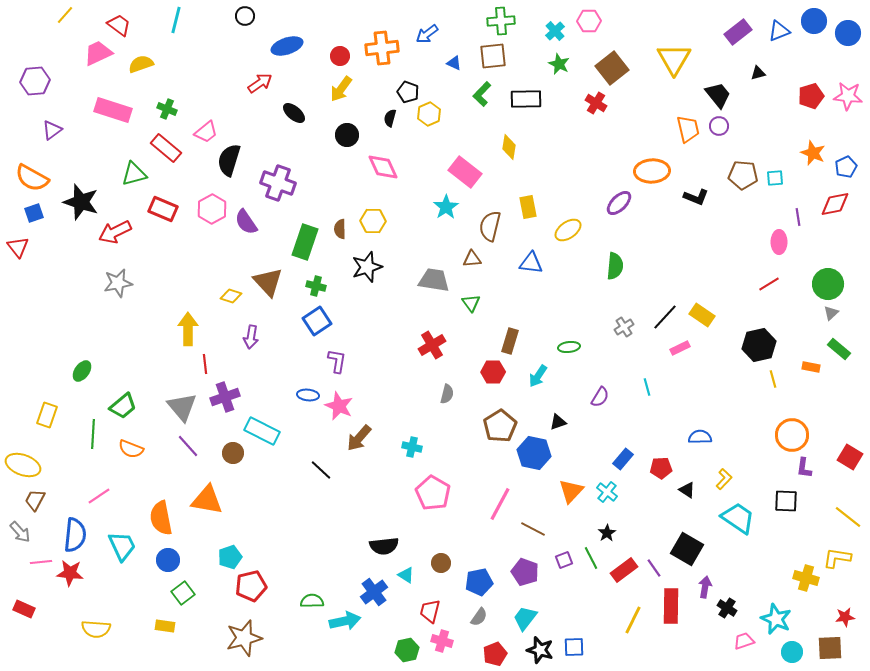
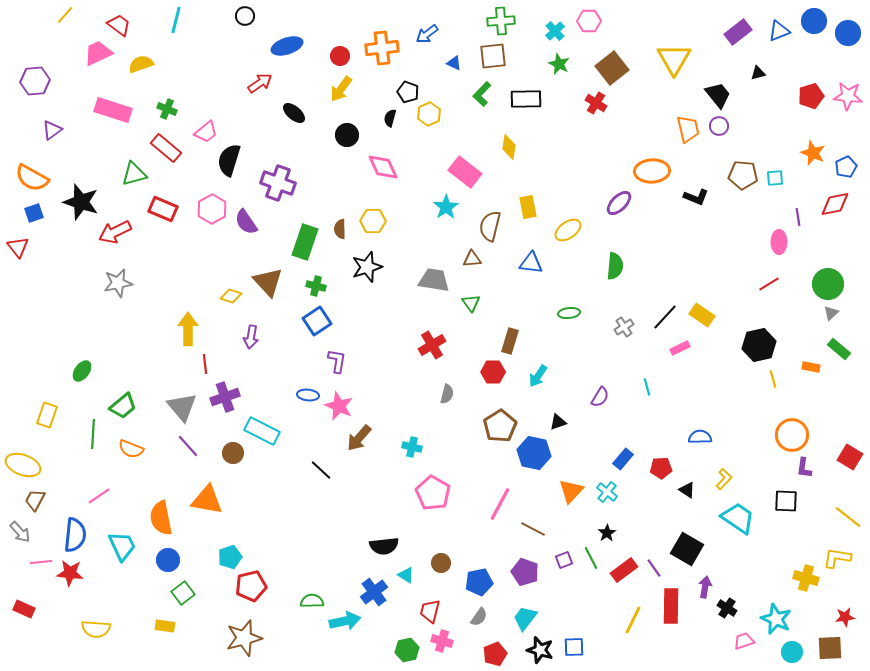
green ellipse at (569, 347): moved 34 px up
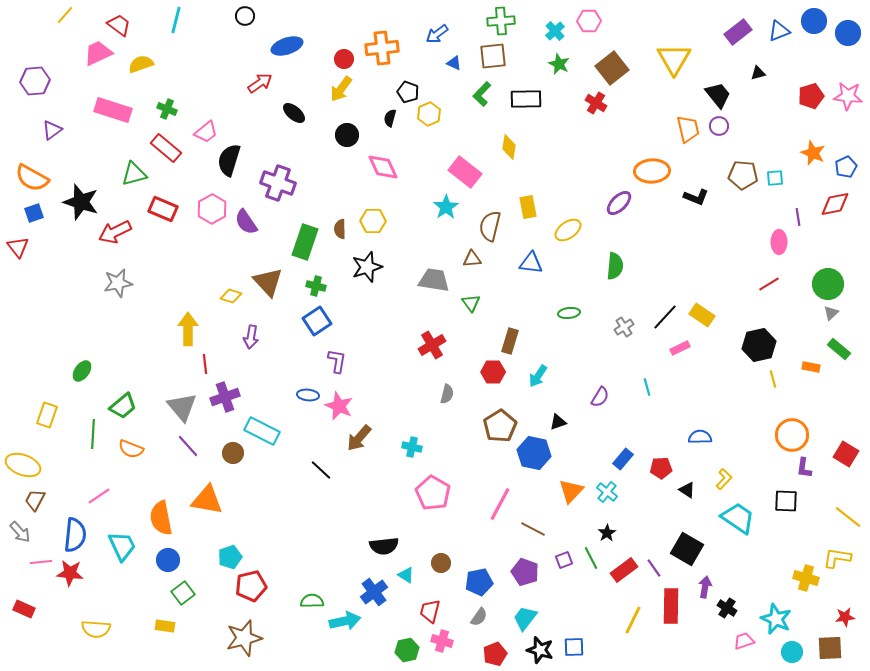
blue arrow at (427, 34): moved 10 px right
red circle at (340, 56): moved 4 px right, 3 px down
red square at (850, 457): moved 4 px left, 3 px up
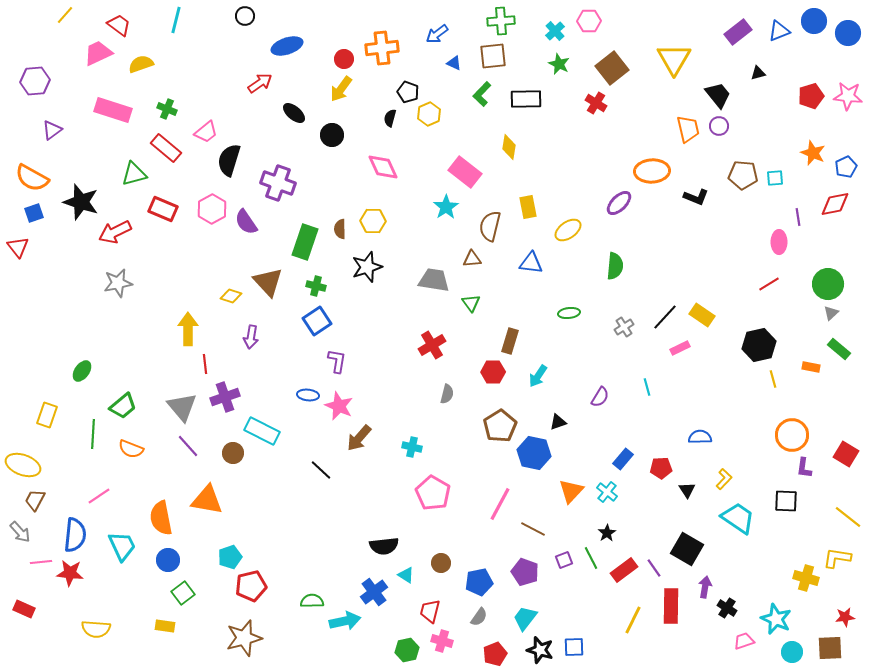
black circle at (347, 135): moved 15 px left
black triangle at (687, 490): rotated 24 degrees clockwise
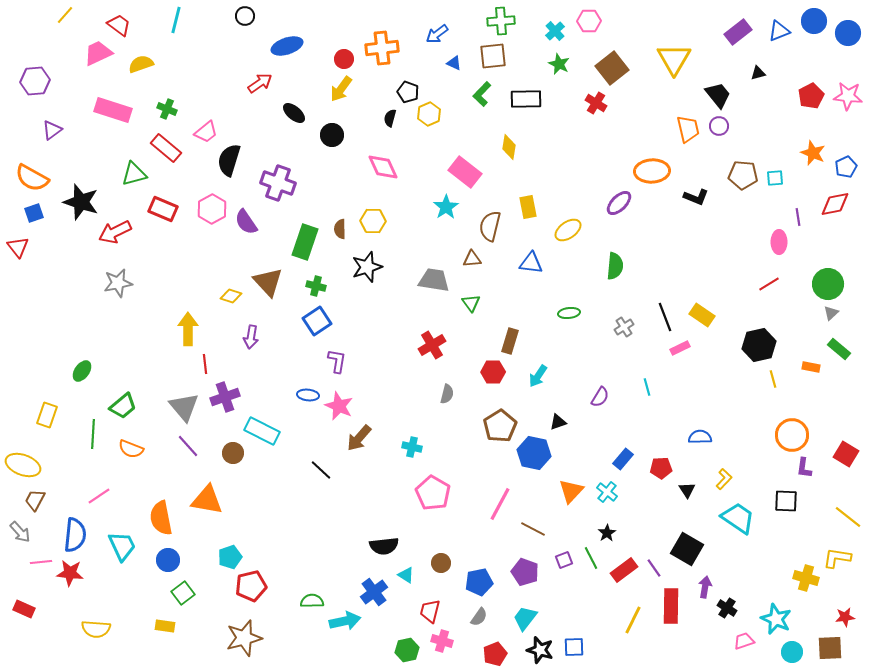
red pentagon at (811, 96): rotated 10 degrees counterclockwise
black line at (665, 317): rotated 64 degrees counterclockwise
gray triangle at (182, 407): moved 2 px right
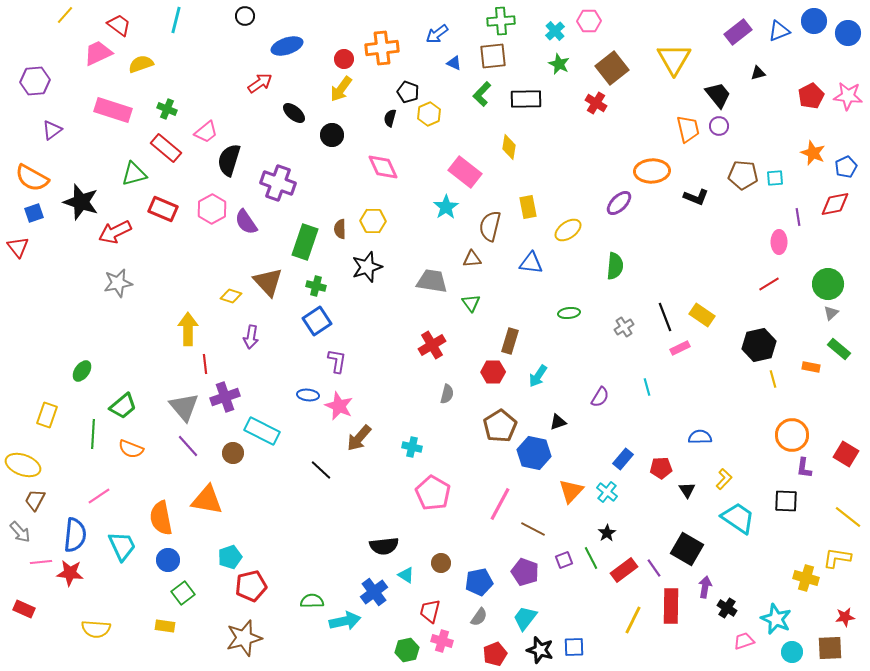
gray trapezoid at (434, 280): moved 2 px left, 1 px down
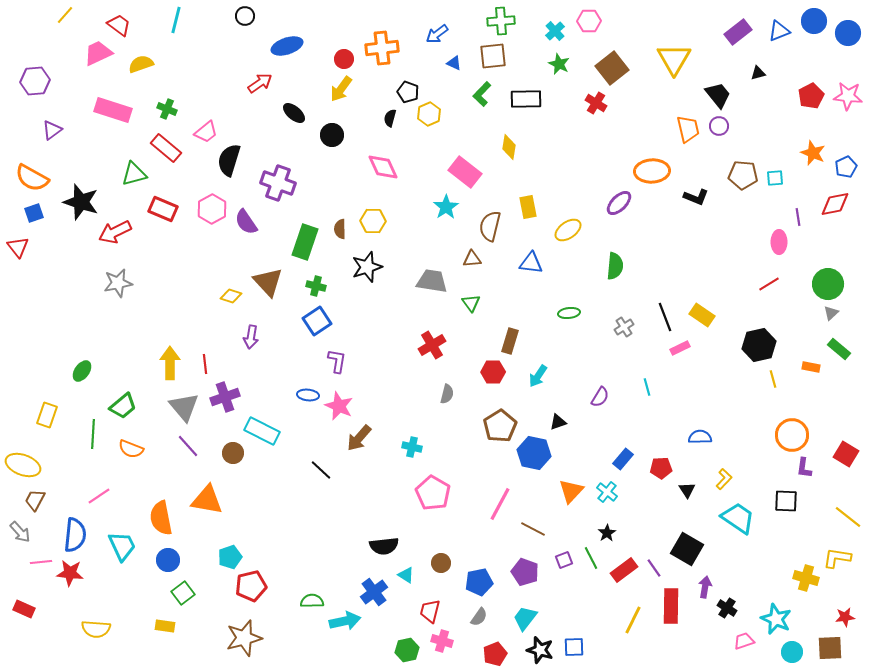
yellow arrow at (188, 329): moved 18 px left, 34 px down
